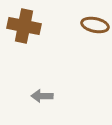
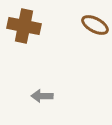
brown ellipse: rotated 16 degrees clockwise
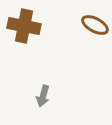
gray arrow: moved 1 px right; rotated 75 degrees counterclockwise
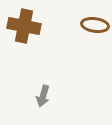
brown ellipse: rotated 20 degrees counterclockwise
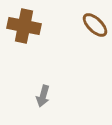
brown ellipse: rotated 36 degrees clockwise
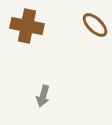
brown cross: moved 3 px right
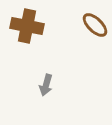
gray arrow: moved 3 px right, 11 px up
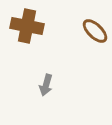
brown ellipse: moved 6 px down
